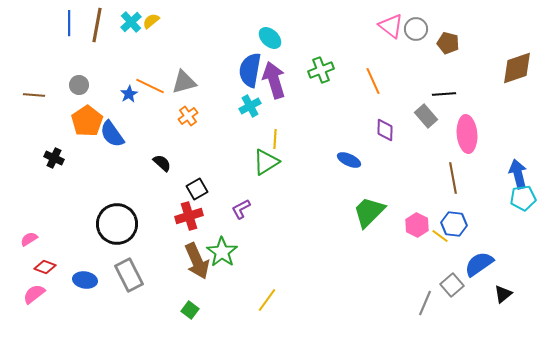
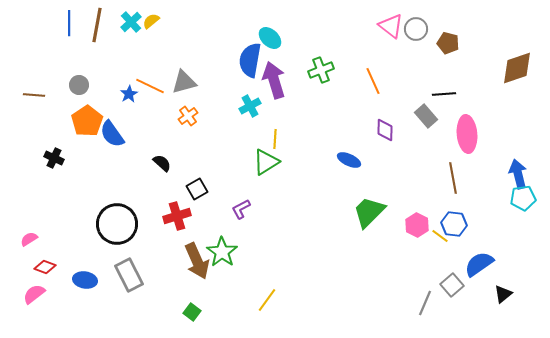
blue semicircle at (250, 70): moved 10 px up
red cross at (189, 216): moved 12 px left
green square at (190, 310): moved 2 px right, 2 px down
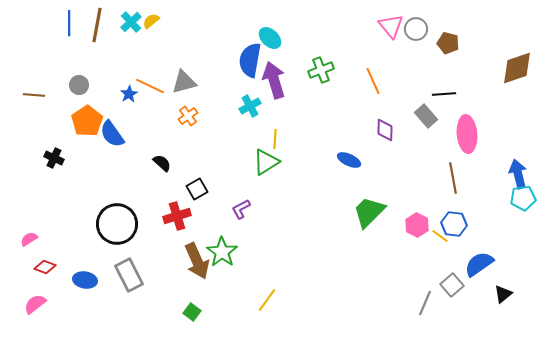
pink triangle at (391, 26): rotated 12 degrees clockwise
pink semicircle at (34, 294): moved 1 px right, 10 px down
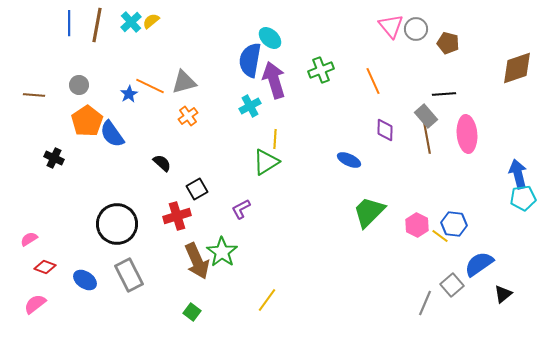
brown line at (453, 178): moved 26 px left, 40 px up
blue ellipse at (85, 280): rotated 25 degrees clockwise
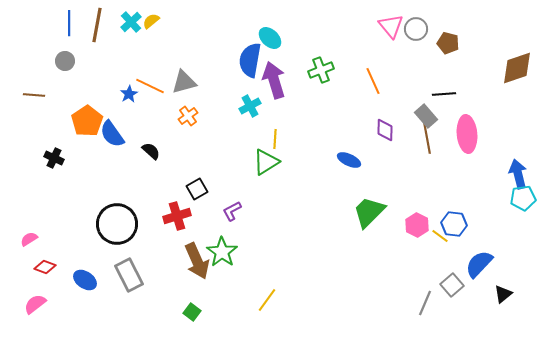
gray circle at (79, 85): moved 14 px left, 24 px up
black semicircle at (162, 163): moved 11 px left, 12 px up
purple L-shape at (241, 209): moved 9 px left, 2 px down
blue semicircle at (479, 264): rotated 12 degrees counterclockwise
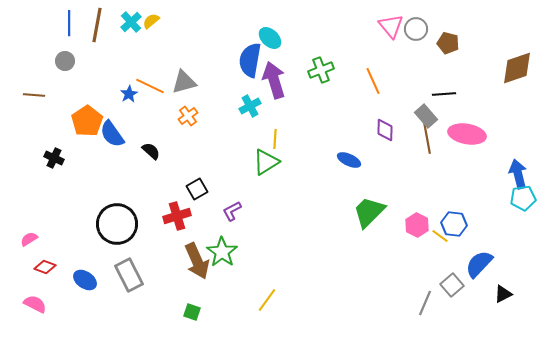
pink ellipse at (467, 134): rotated 75 degrees counterclockwise
black triangle at (503, 294): rotated 12 degrees clockwise
pink semicircle at (35, 304): rotated 65 degrees clockwise
green square at (192, 312): rotated 18 degrees counterclockwise
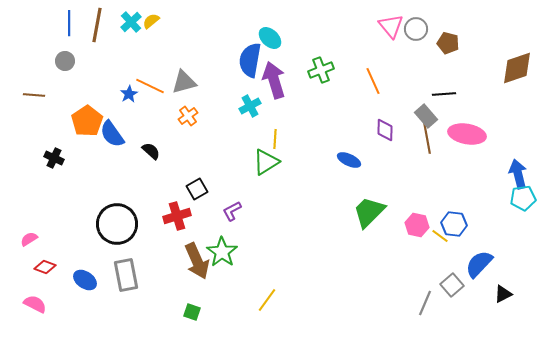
pink hexagon at (417, 225): rotated 15 degrees counterclockwise
gray rectangle at (129, 275): moved 3 px left; rotated 16 degrees clockwise
